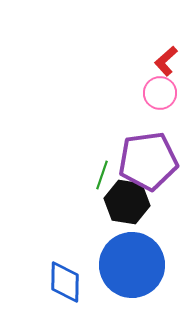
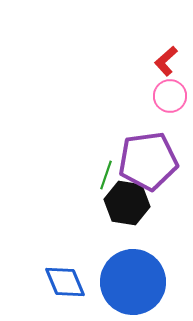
pink circle: moved 10 px right, 3 px down
green line: moved 4 px right
black hexagon: moved 1 px down
blue circle: moved 1 px right, 17 px down
blue diamond: rotated 24 degrees counterclockwise
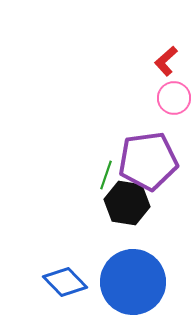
pink circle: moved 4 px right, 2 px down
blue diamond: rotated 21 degrees counterclockwise
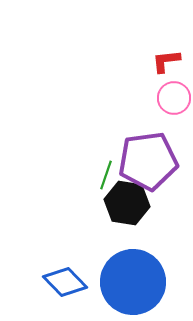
red L-shape: rotated 36 degrees clockwise
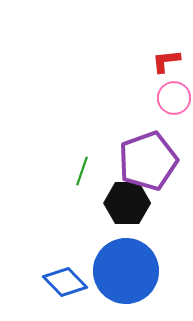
purple pentagon: rotated 12 degrees counterclockwise
green line: moved 24 px left, 4 px up
black hexagon: rotated 9 degrees counterclockwise
blue circle: moved 7 px left, 11 px up
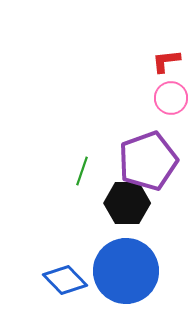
pink circle: moved 3 px left
blue diamond: moved 2 px up
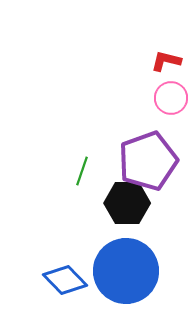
red L-shape: rotated 20 degrees clockwise
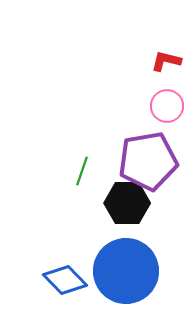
pink circle: moved 4 px left, 8 px down
purple pentagon: rotated 10 degrees clockwise
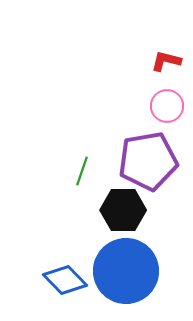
black hexagon: moved 4 px left, 7 px down
